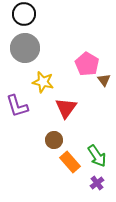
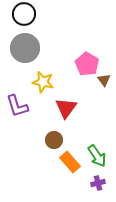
purple cross: moved 1 px right; rotated 24 degrees clockwise
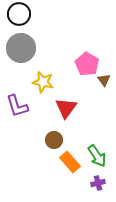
black circle: moved 5 px left
gray circle: moved 4 px left
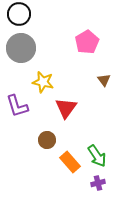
pink pentagon: moved 22 px up; rotated 10 degrees clockwise
brown circle: moved 7 px left
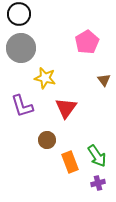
yellow star: moved 2 px right, 4 px up
purple L-shape: moved 5 px right
orange rectangle: rotated 20 degrees clockwise
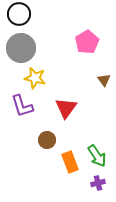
yellow star: moved 10 px left
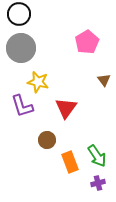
yellow star: moved 3 px right, 4 px down
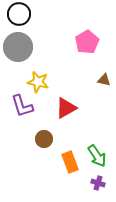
gray circle: moved 3 px left, 1 px up
brown triangle: rotated 40 degrees counterclockwise
red triangle: rotated 25 degrees clockwise
brown circle: moved 3 px left, 1 px up
purple cross: rotated 32 degrees clockwise
